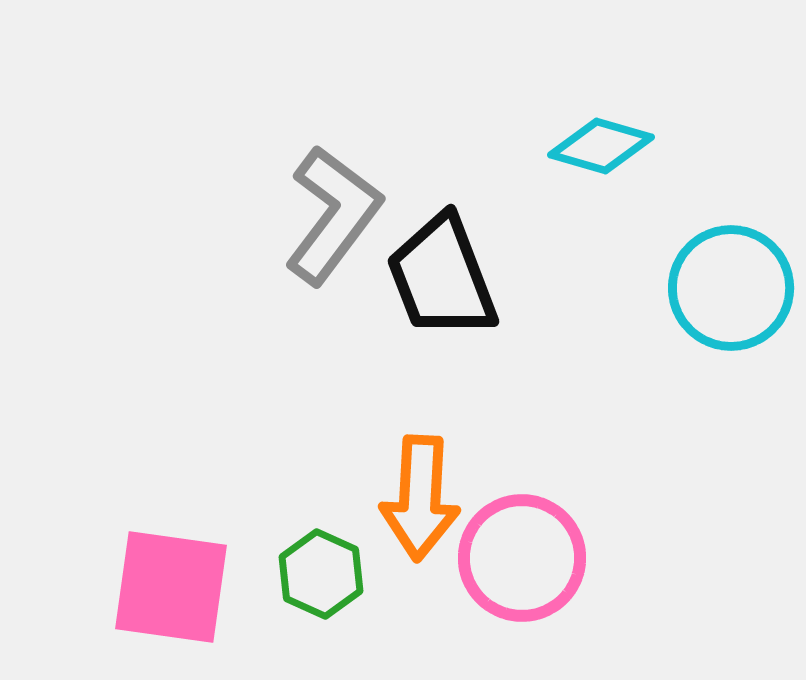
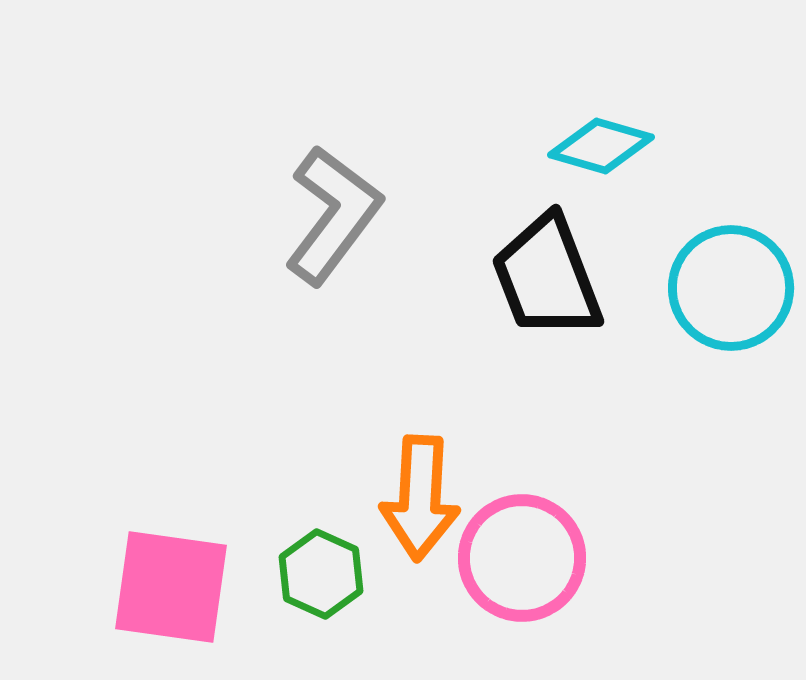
black trapezoid: moved 105 px right
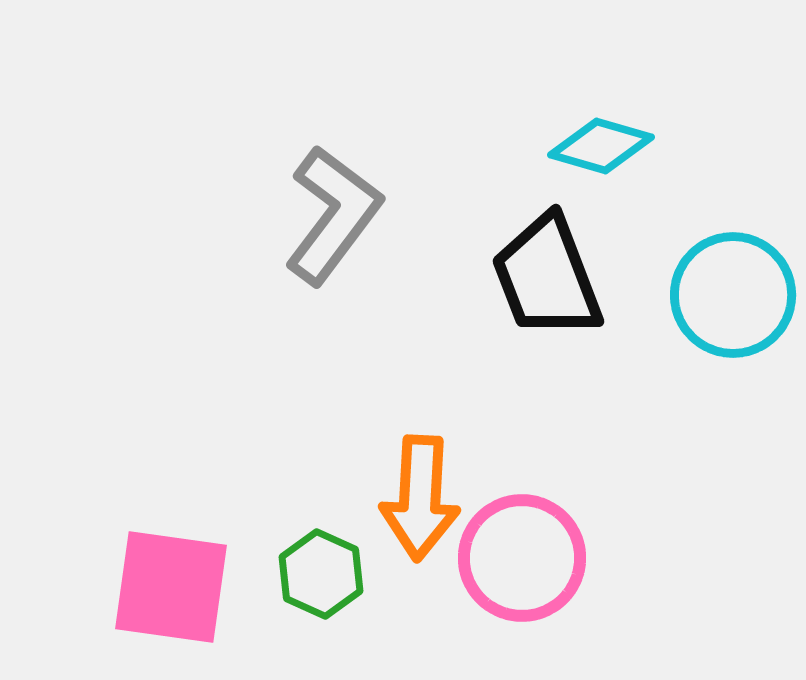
cyan circle: moved 2 px right, 7 px down
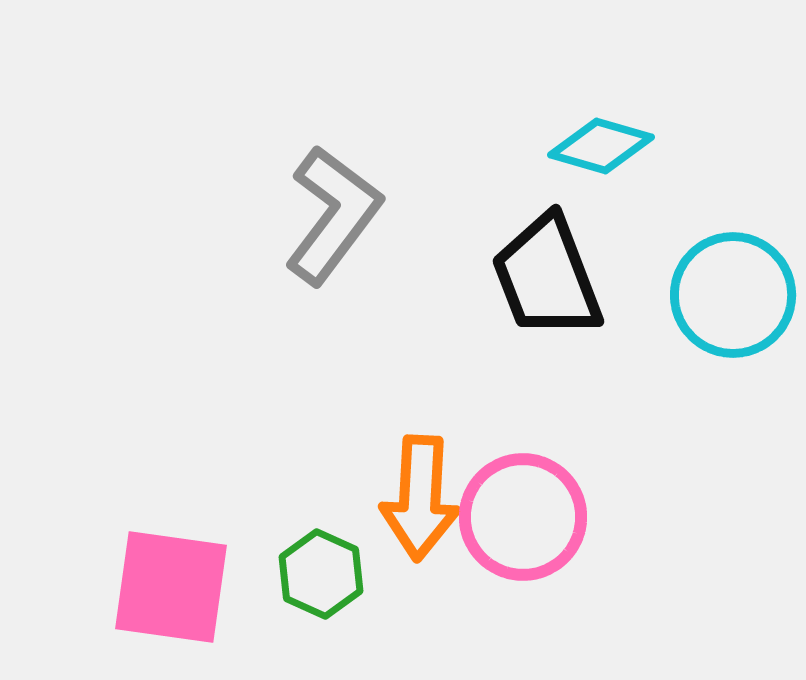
pink circle: moved 1 px right, 41 px up
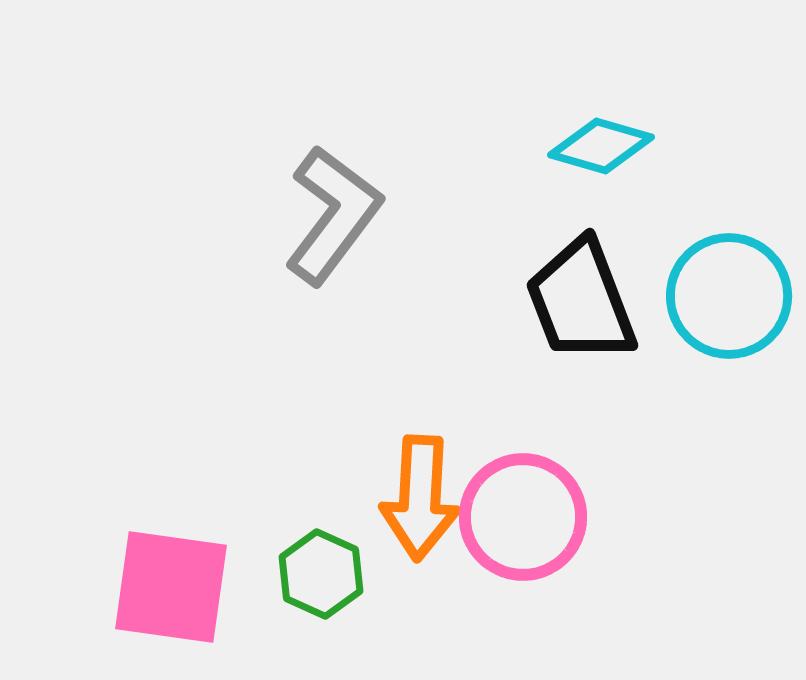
black trapezoid: moved 34 px right, 24 px down
cyan circle: moved 4 px left, 1 px down
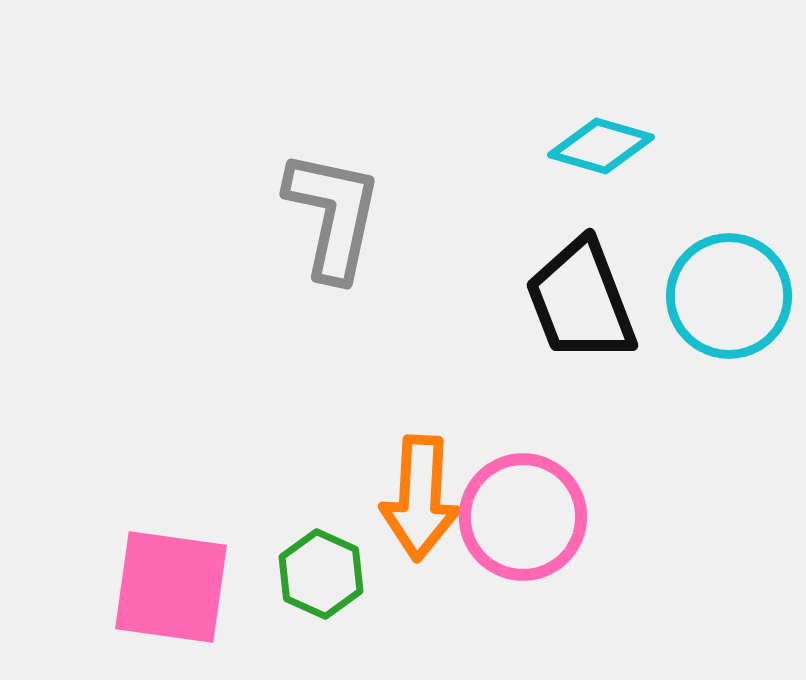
gray L-shape: rotated 25 degrees counterclockwise
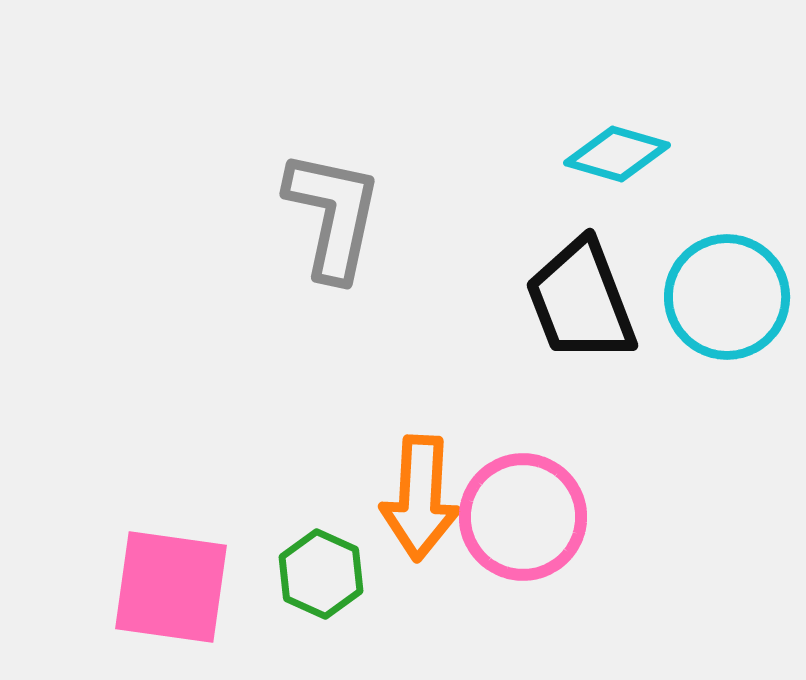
cyan diamond: moved 16 px right, 8 px down
cyan circle: moved 2 px left, 1 px down
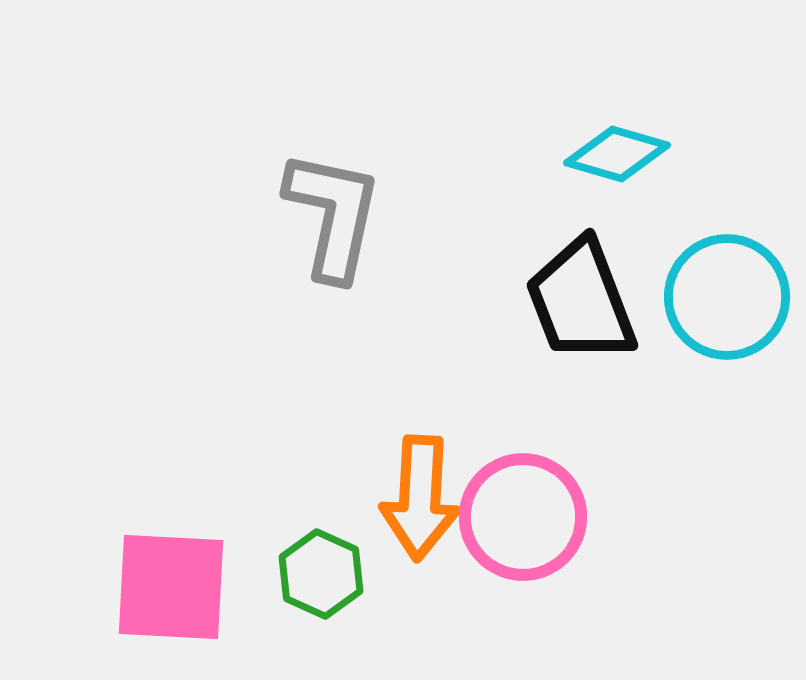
pink square: rotated 5 degrees counterclockwise
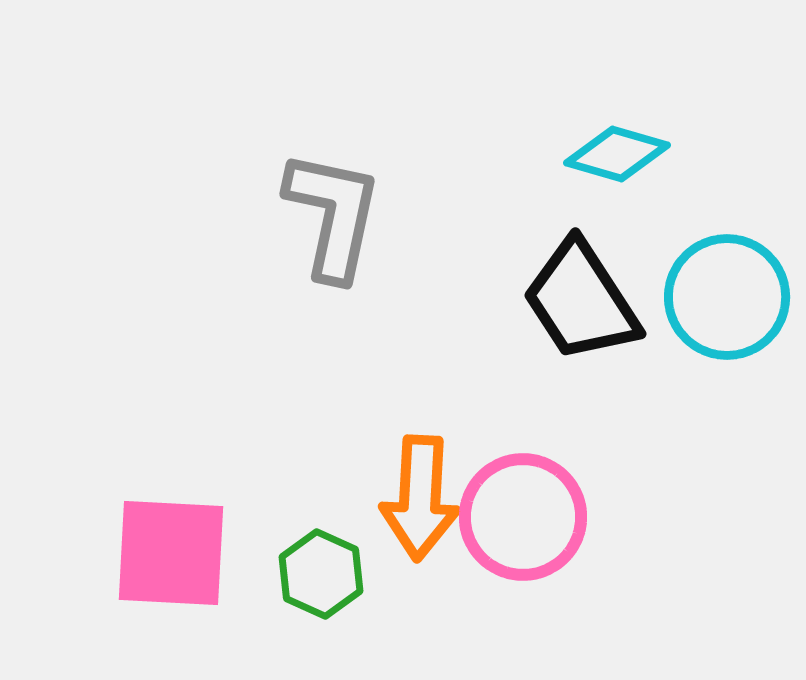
black trapezoid: rotated 12 degrees counterclockwise
pink square: moved 34 px up
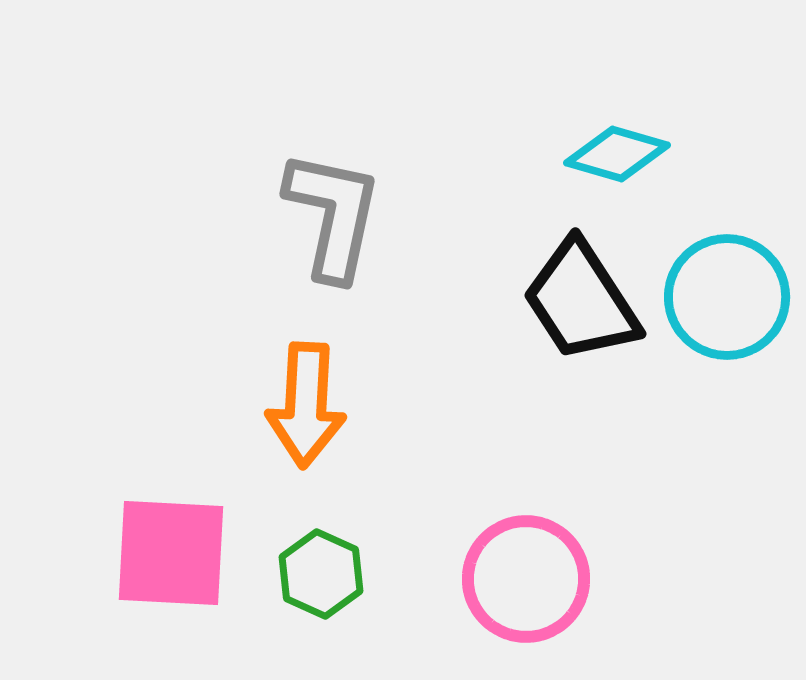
orange arrow: moved 114 px left, 93 px up
pink circle: moved 3 px right, 62 px down
